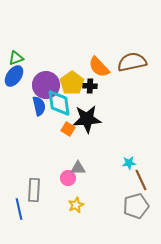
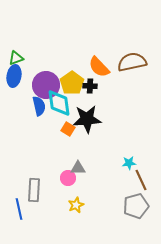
blue ellipse: rotated 25 degrees counterclockwise
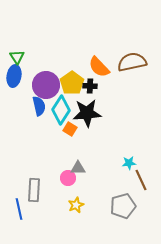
green triangle: moved 1 px right, 1 px up; rotated 42 degrees counterclockwise
cyan diamond: moved 2 px right, 7 px down; rotated 40 degrees clockwise
black star: moved 6 px up
orange square: moved 2 px right
gray pentagon: moved 13 px left
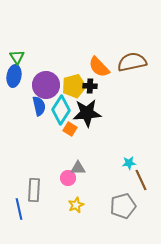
yellow pentagon: moved 2 px right, 3 px down; rotated 20 degrees clockwise
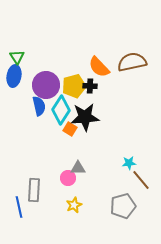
black star: moved 2 px left, 4 px down
brown line: rotated 15 degrees counterclockwise
yellow star: moved 2 px left
blue line: moved 2 px up
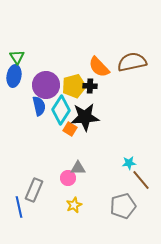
gray rectangle: rotated 20 degrees clockwise
